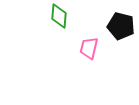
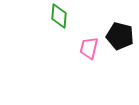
black pentagon: moved 1 px left, 10 px down
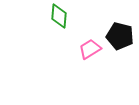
pink trapezoid: moved 1 px right, 1 px down; rotated 45 degrees clockwise
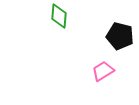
pink trapezoid: moved 13 px right, 22 px down
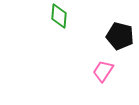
pink trapezoid: rotated 25 degrees counterclockwise
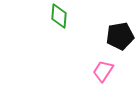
black pentagon: rotated 24 degrees counterclockwise
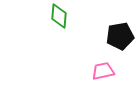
pink trapezoid: rotated 45 degrees clockwise
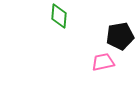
pink trapezoid: moved 9 px up
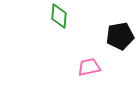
pink trapezoid: moved 14 px left, 5 px down
